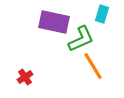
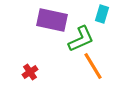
purple rectangle: moved 2 px left, 2 px up
red cross: moved 5 px right, 5 px up
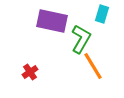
purple rectangle: moved 1 px down
green L-shape: rotated 36 degrees counterclockwise
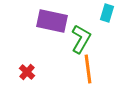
cyan rectangle: moved 5 px right, 1 px up
orange line: moved 5 px left, 3 px down; rotated 24 degrees clockwise
red cross: moved 3 px left; rotated 14 degrees counterclockwise
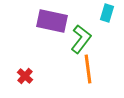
green L-shape: rotated 8 degrees clockwise
red cross: moved 2 px left, 4 px down
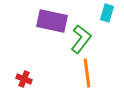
orange line: moved 1 px left, 4 px down
red cross: moved 1 px left, 3 px down; rotated 21 degrees counterclockwise
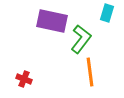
orange line: moved 3 px right, 1 px up
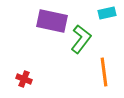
cyan rectangle: rotated 60 degrees clockwise
orange line: moved 14 px right
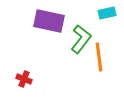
purple rectangle: moved 3 px left
orange line: moved 5 px left, 15 px up
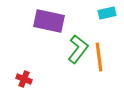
green L-shape: moved 3 px left, 10 px down
